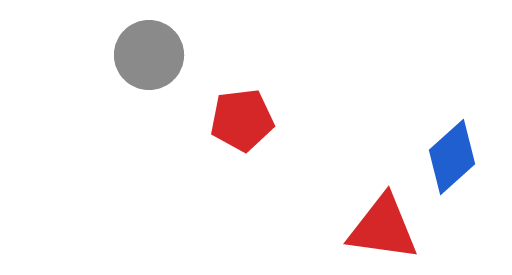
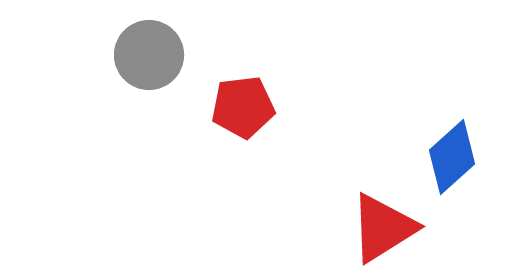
red pentagon: moved 1 px right, 13 px up
red triangle: rotated 40 degrees counterclockwise
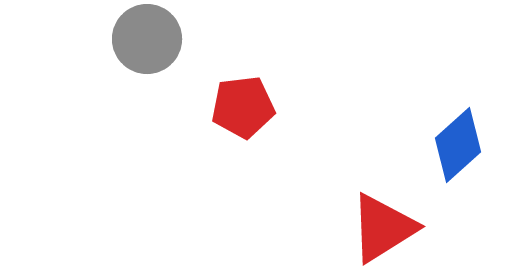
gray circle: moved 2 px left, 16 px up
blue diamond: moved 6 px right, 12 px up
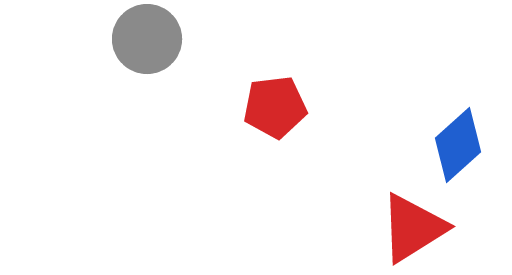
red pentagon: moved 32 px right
red triangle: moved 30 px right
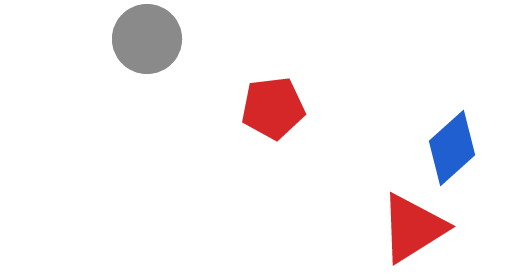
red pentagon: moved 2 px left, 1 px down
blue diamond: moved 6 px left, 3 px down
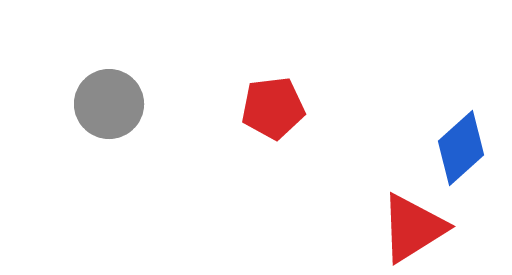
gray circle: moved 38 px left, 65 px down
blue diamond: moved 9 px right
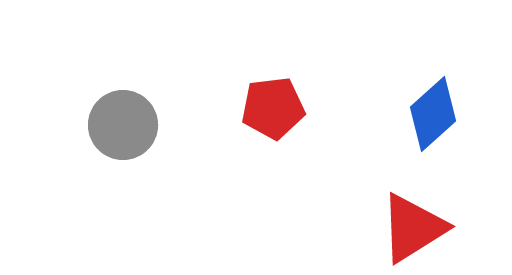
gray circle: moved 14 px right, 21 px down
blue diamond: moved 28 px left, 34 px up
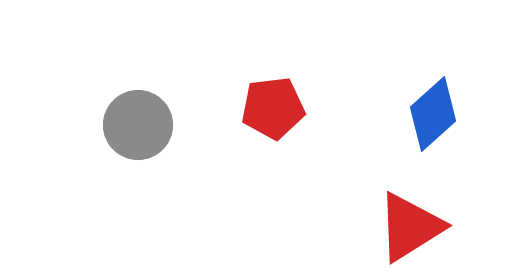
gray circle: moved 15 px right
red triangle: moved 3 px left, 1 px up
